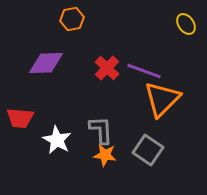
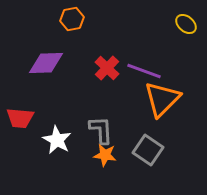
yellow ellipse: rotated 15 degrees counterclockwise
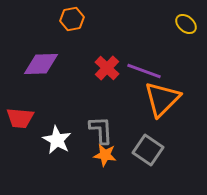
purple diamond: moved 5 px left, 1 px down
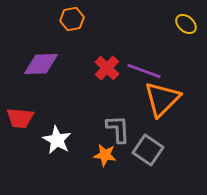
gray L-shape: moved 17 px right, 1 px up
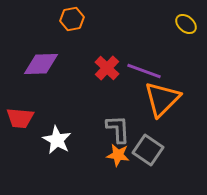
orange star: moved 13 px right
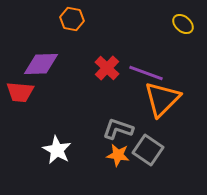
orange hexagon: rotated 20 degrees clockwise
yellow ellipse: moved 3 px left
purple line: moved 2 px right, 2 px down
red trapezoid: moved 26 px up
gray L-shape: rotated 68 degrees counterclockwise
white star: moved 10 px down
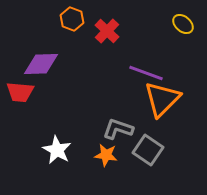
orange hexagon: rotated 10 degrees clockwise
red cross: moved 37 px up
orange star: moved 12 px left
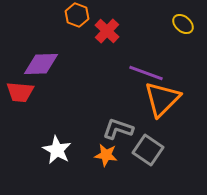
orange hexagon: moved 5 px right, 4 px up
